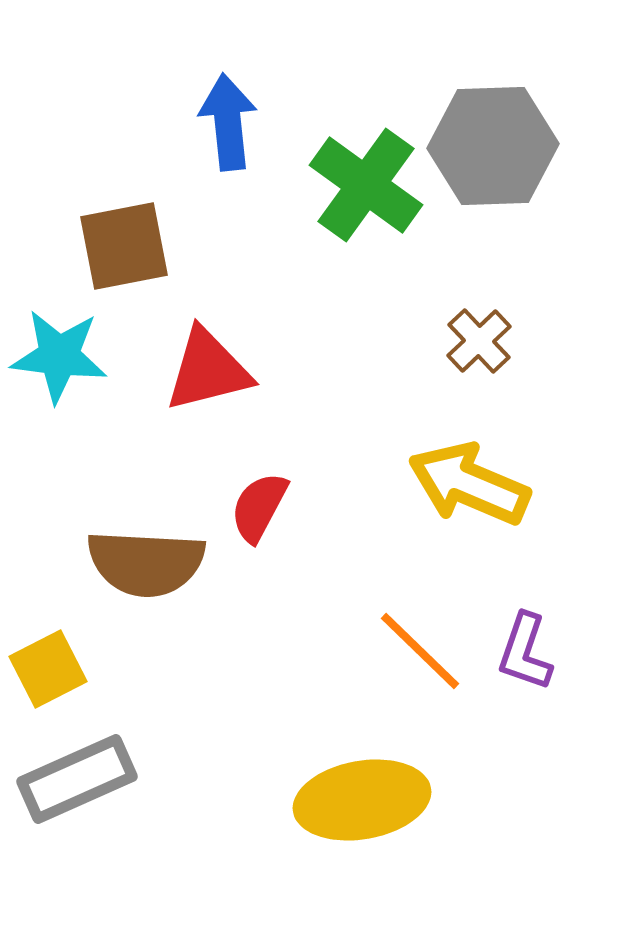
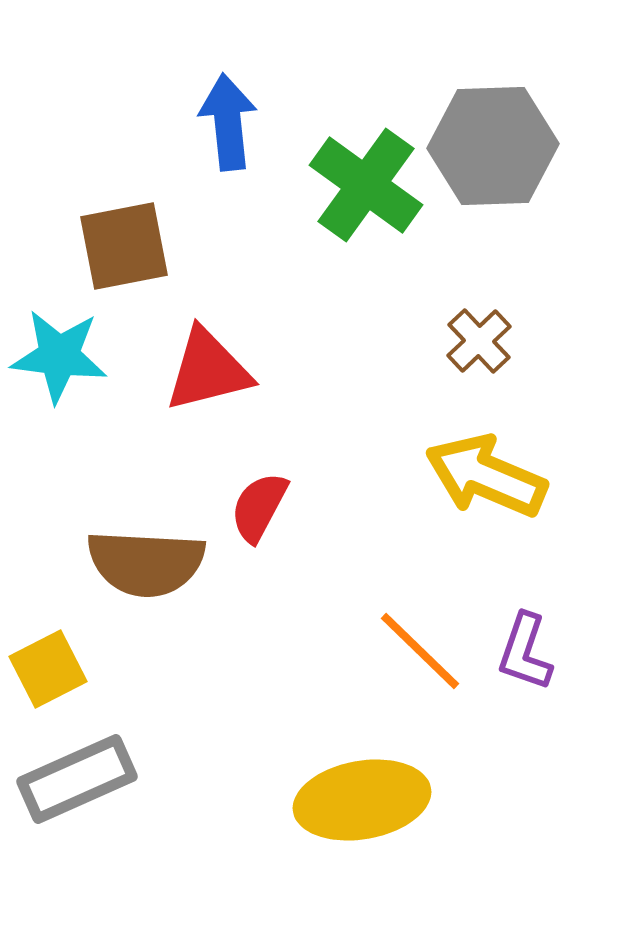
yellow arrow: moved 17 px right, 8 px up
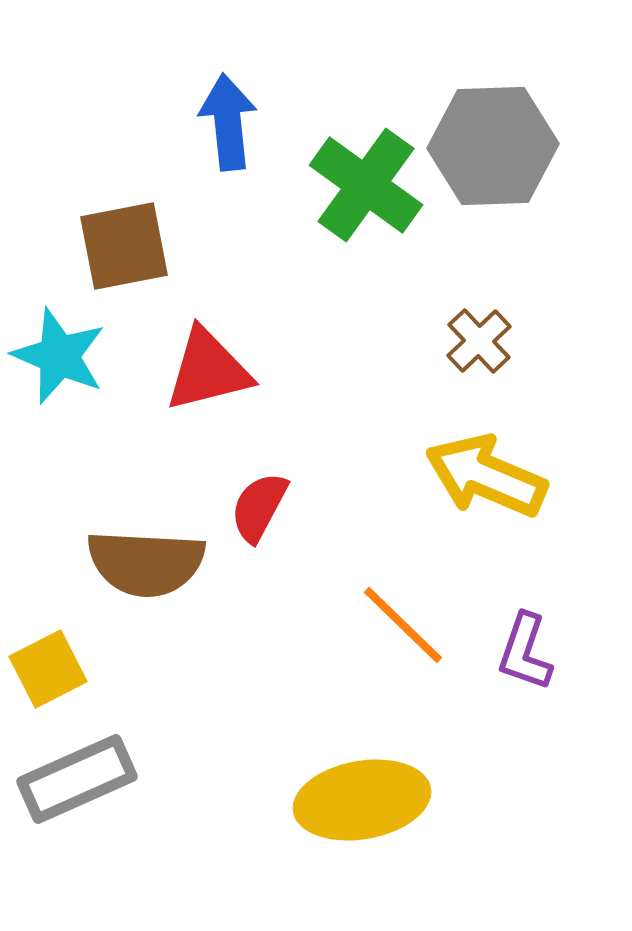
cyan star: rotated 16 degrees clockwise
orange line: moved 17 px left, 26 px up
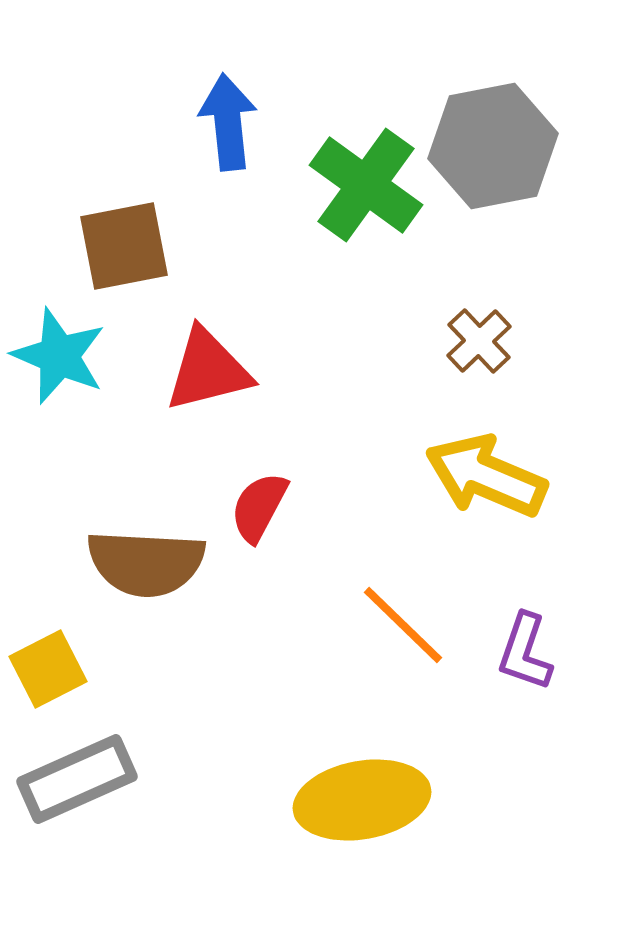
gray hexagon: rotated 9 degrees counterclockwise
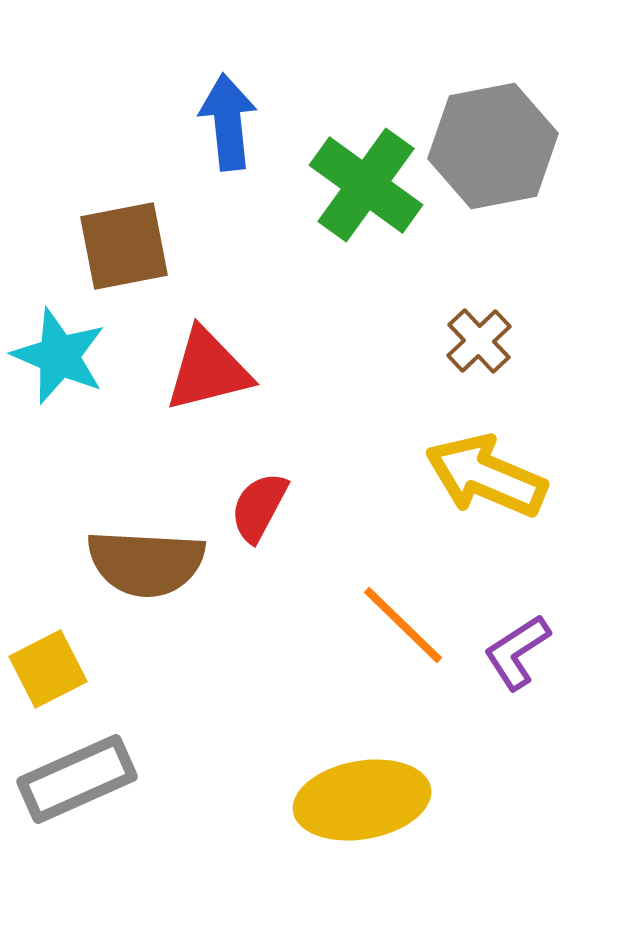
purple L-shape: moved 8 px left; rotated 38 degrees clockwise
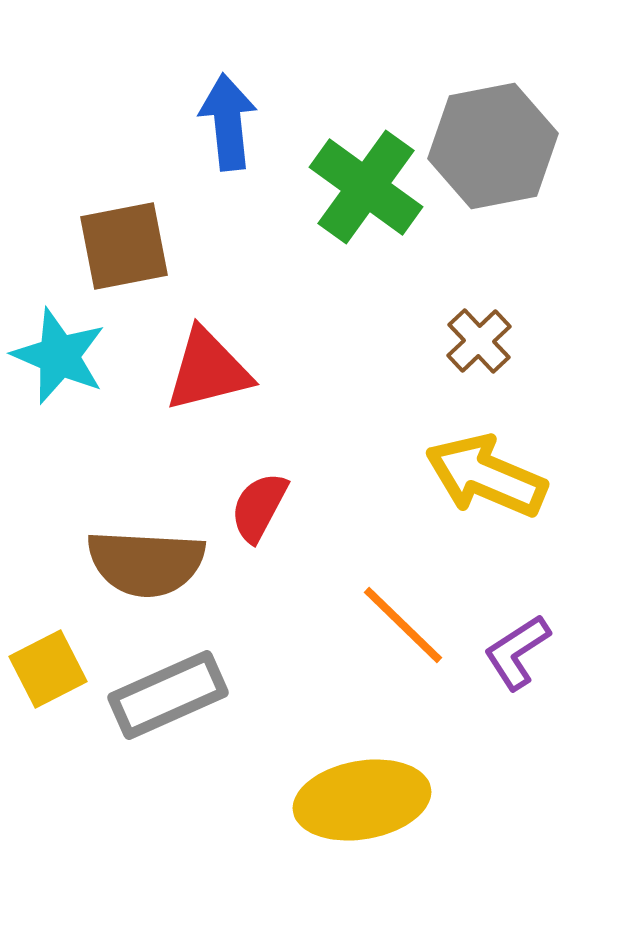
green cross: moved 2 px down
gray rectangle: moved 91 px right, 84 px up
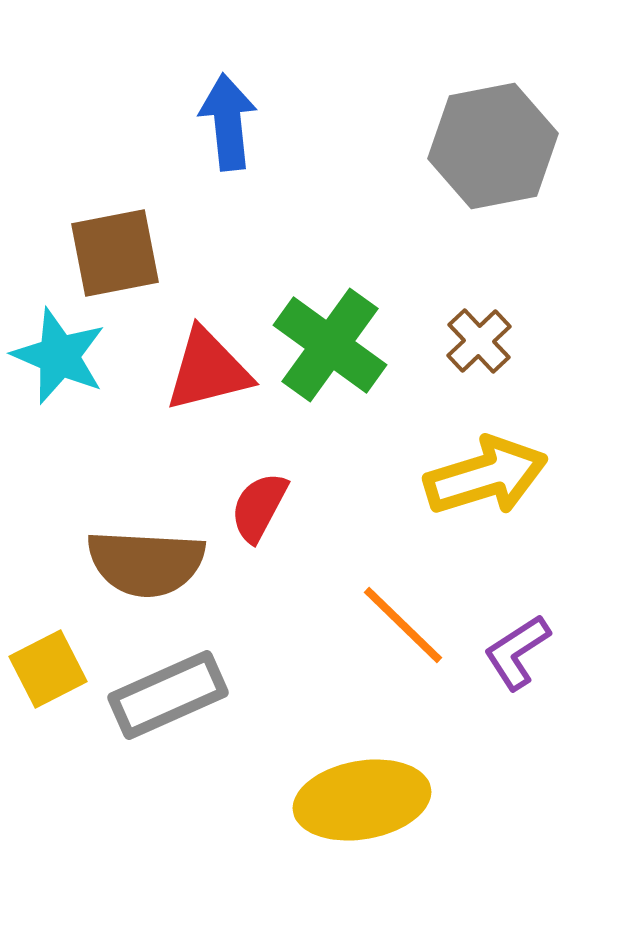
green cross: moved 36 px left, 158 px down
brown square: moved 9 px left, 7 px down
yellow arrow: rotated 140 degrees clockwise
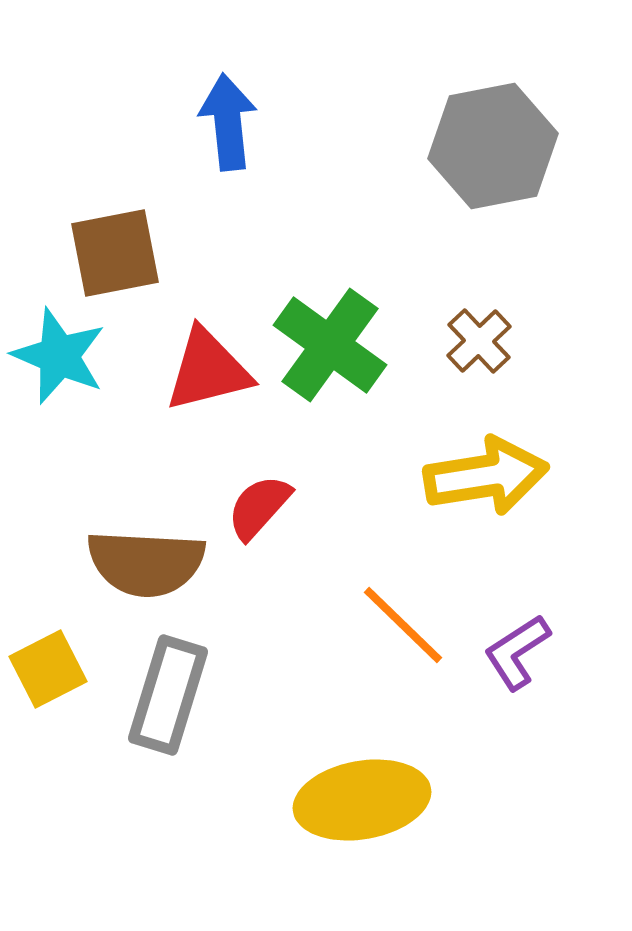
yellow arrow: rotated 8 degrees clockwise
red semicircle: rotated 14 degrees clockwise
gray rectangle: rotated 49 degrees counterclockwise
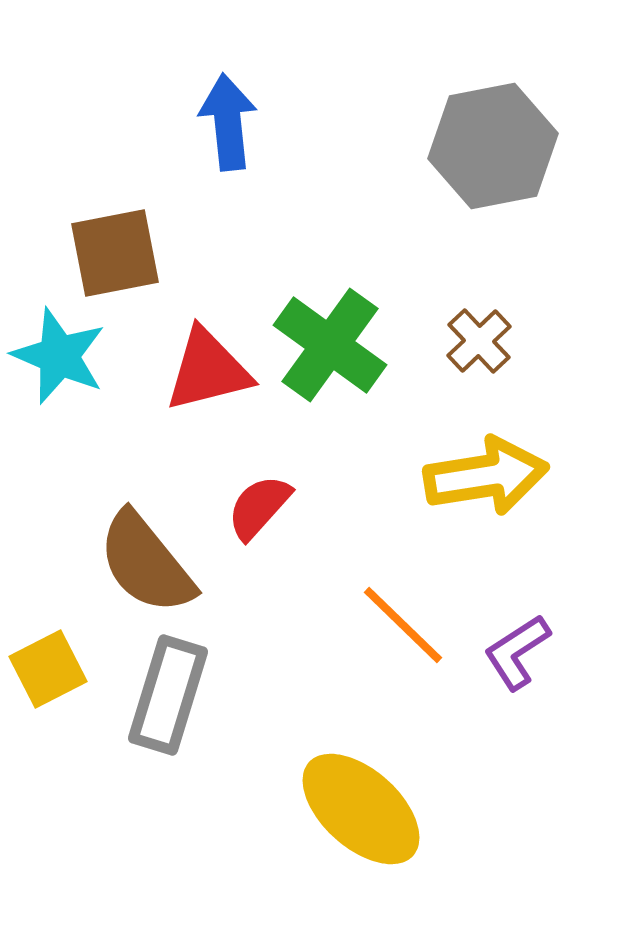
brown semicircle: rotated 48 degrees clockwise
yellow ellipse: moved 1 px left, 9 px down; rotated 52 degrees clockwise
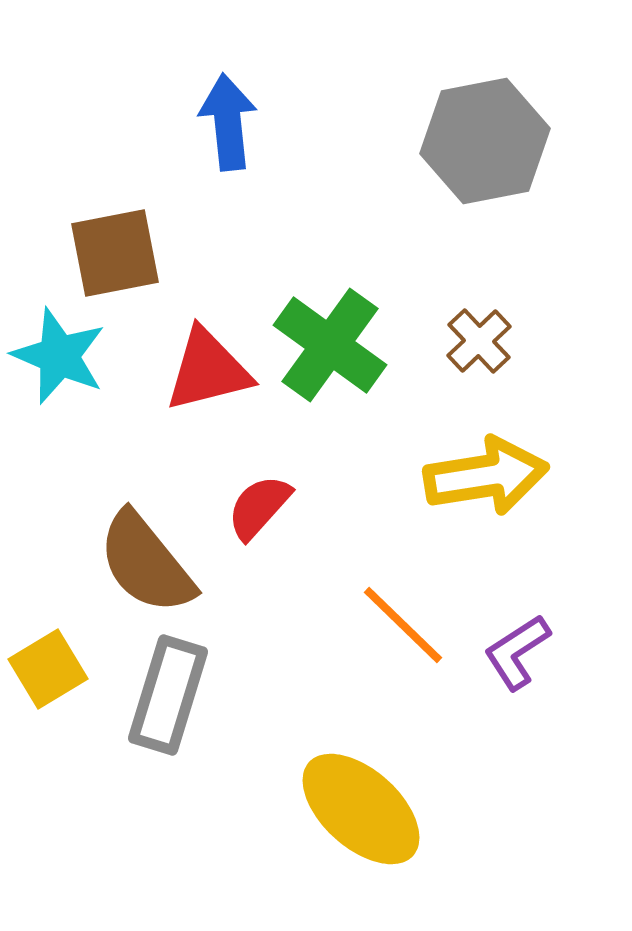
gray hexagon: moved 8 px left, 5 px up
yellow square: rotated 4 degrees counterclockwise
